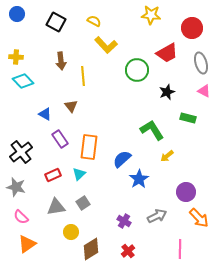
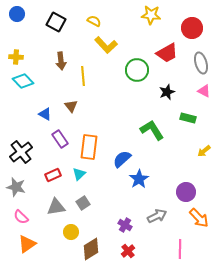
yellow arrow: moved 37 px right, 5 px up
purple cross: moved 1 px right, 4 px down
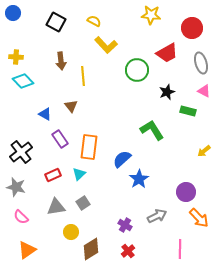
blue circle: moved 4 px left, 1 px up
green rectangle: moved 7 px up
orange triangle: moved 6 px down
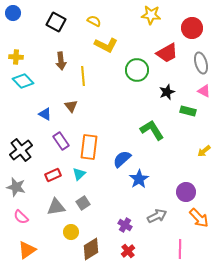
yellow L-shape: rotated 20 degrees counterclockwise
purple rectangle: moved 1 px right, 2 px down
black cross: moved 2 px up
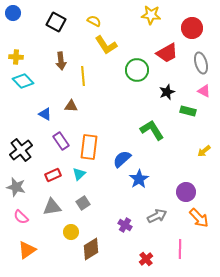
yellow L-shape: rotated 30 degrees clockwise
brown triangle: rotated 48 degrees counterclockwise
gray triangle: moved 4 px left
red cross: moved 18 px right, 8 px down
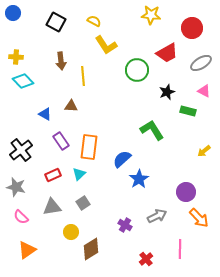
gray ellipse: rotated 75 degrees clockwise
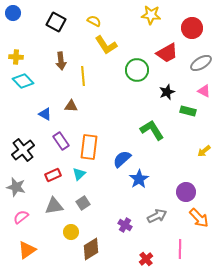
black cross: moved 2 px right
gray triangle: moved 2 px right, 1 px up
pink semicircle: rotated 98 degrees clockwise
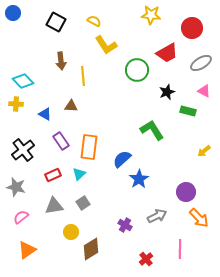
yellow cross: moved 47 px down
